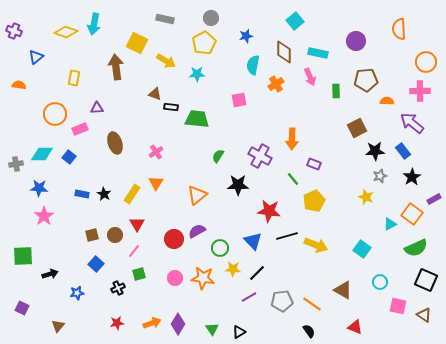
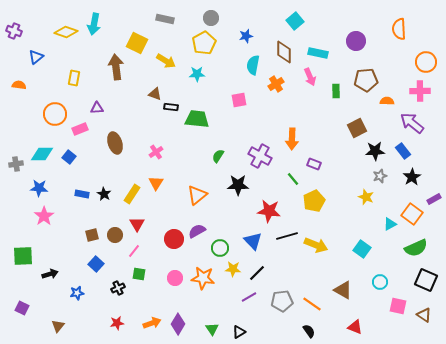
green square at (139, 274): rotated 24 degrees clockwise
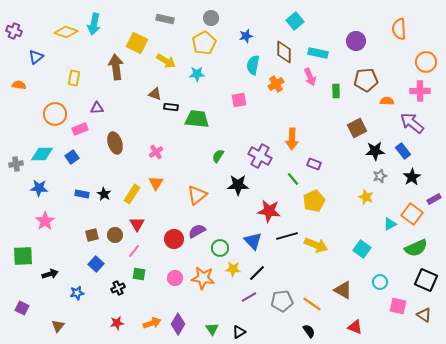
blue square at (69, 157): moved 3 px right; rotated 16 degrees clockwise
pink star at (44, 216): moved 1 px right, 5 px down
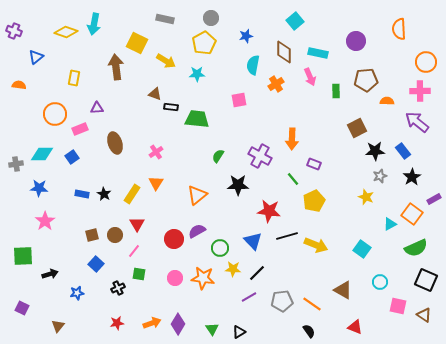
purple arrow at (412, 123): moved 5 px right, 1 px up
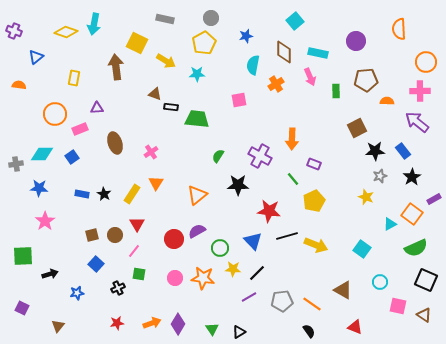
pink cross at (156, 152): moved 5 px left
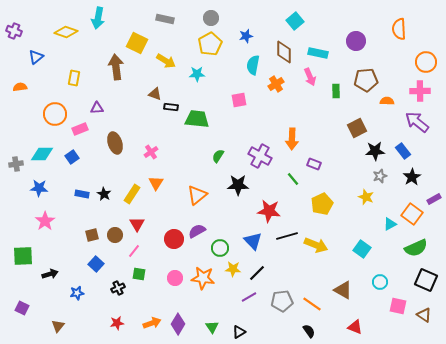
cyan arrow at (94, 24): moved 4 px right, 6 px up
yellow pentagon at (204, 43): moved 6 px right, 1 px down
orange semicircle at (19, 85): moved 1 px right, 2 px down; rotated 16 degrees counterclockwise
yellow pentagon at (314, 201): moved 8 px right, 3 px down
green triangle at (212, 329): moved 2 px up
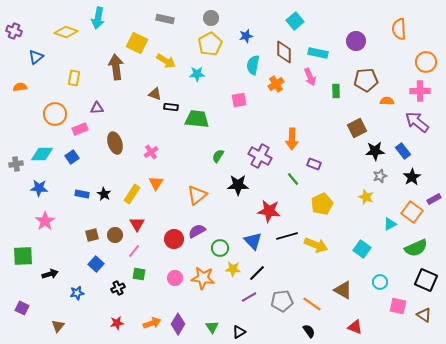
orange square at (412, 214): moved 2 px up
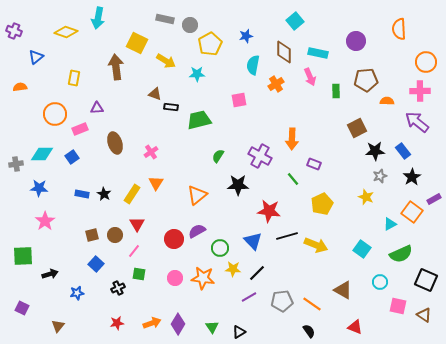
gray circle at (211, 18): moved 21 px left, 7 px down
green trapezoid at (197, 119): moved 2 px right, 1 px down; rotated 20 degrees counterclockwise
green semicircle at (416, 248): moved 15 px left, 6 px down
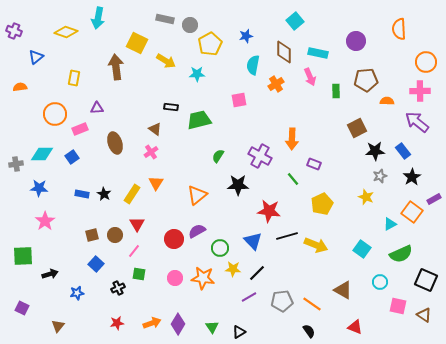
brown triangle at (155, 94): moved 35 px down; rotated 16 degrees clockwise
